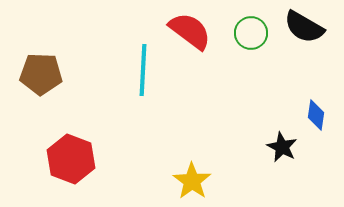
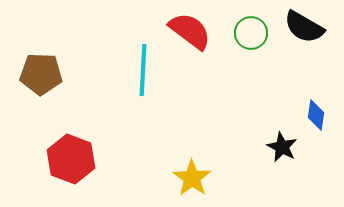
yellow star: moved 3 px up
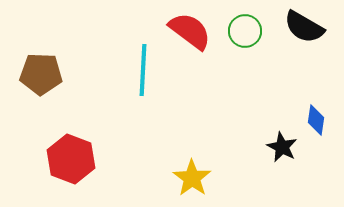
green circle: moved 6 px left, 2 px up
blue diamond: moved 5 px down
